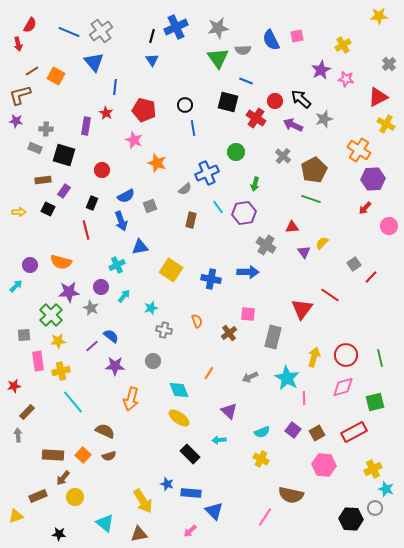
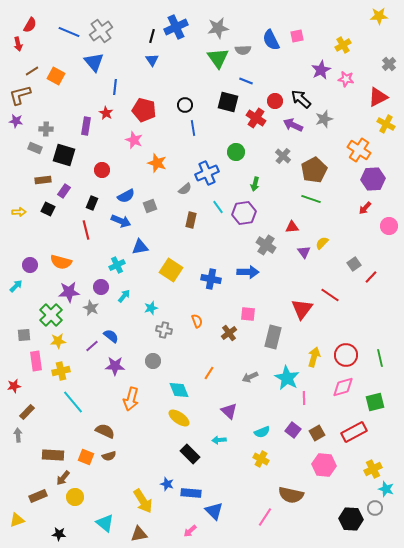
blue arrow at (121, 221): rotated 48 degrees counterclockwise
pink rectangle at (38, 361): moved 2 px left
orange square at (83, 455): moved 3 px right, 2 px down; rotated 21 degrees counterclockwise
yellow triangle at (16, 516): moved 1 px right, 4 px down
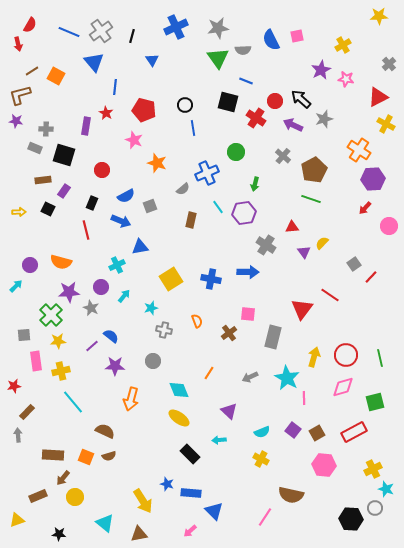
black line at (152, 36): moved 20 px left
gray semicircle at (185, 189): moved 2 px left
yellow square at (171, 270): moved 9 px down; rotated 25 degrees clockwise
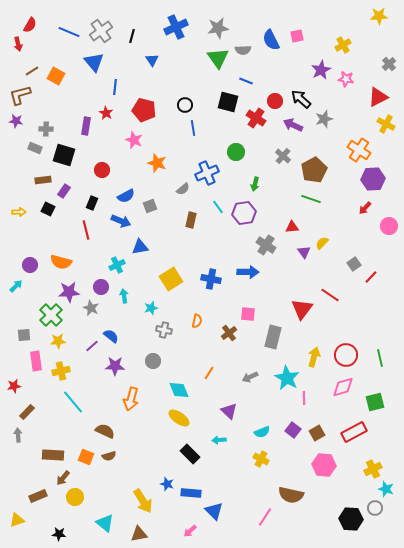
cyan arrow at (124, 296): rotated 48 degrees counterclockwise
orange semicircle at (197, 321): rotated 32 degrees clockwise
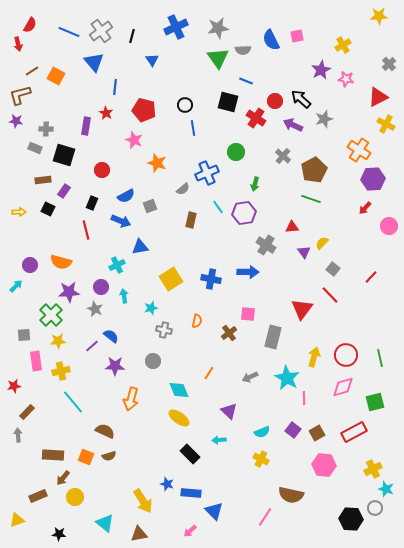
gray square at (354, 264): moved 21 px left, 5 px down; rotated 16 degrees counterclockwise
red line at (330, 295): rotated 12 degrees clockwise
gray star at (91, 308): moved 4 px right, 1 px down
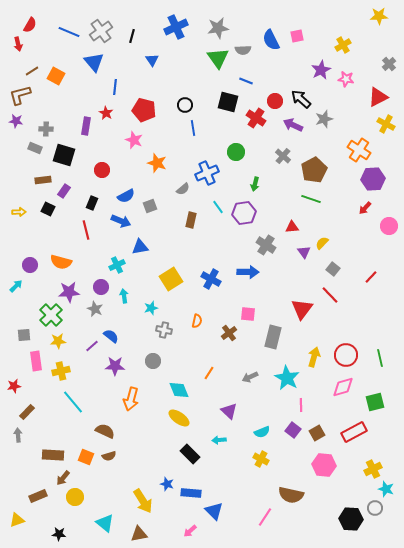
blue cross at (211, 279): rotated 18 degrees clockwise
pink line at (304, 398): moved 3 px left, 7 px down
